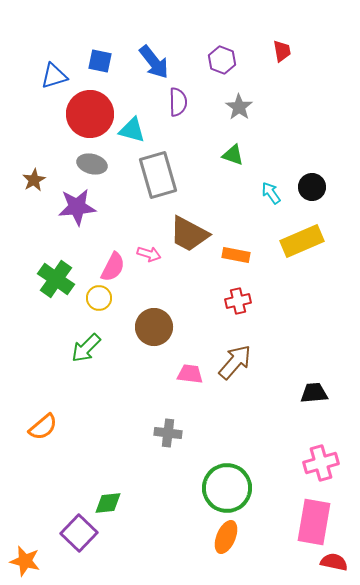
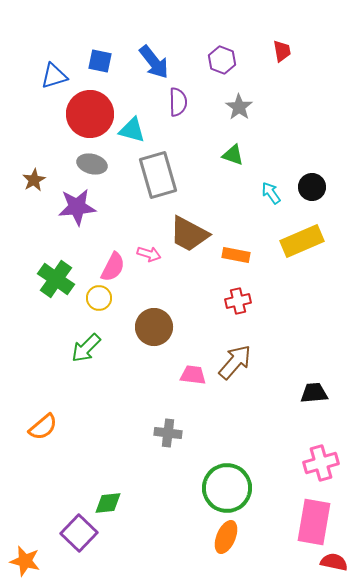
pink trapezoid: moved 3 px right, 1 px down
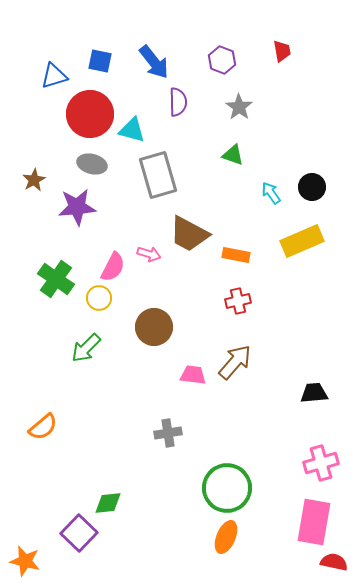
gray cross: rotated 16 degrees counterclockwise
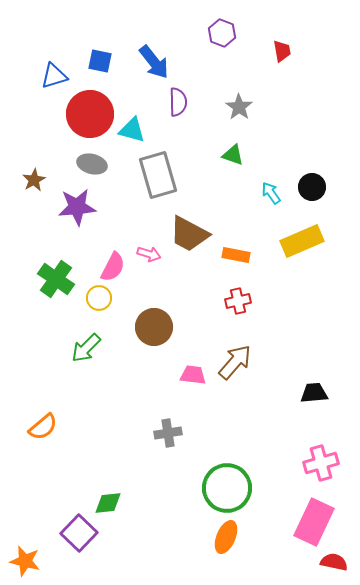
purple hexagon: moved 27 px up
pink rectangle: rotated 15 degrees clockwise
